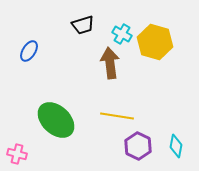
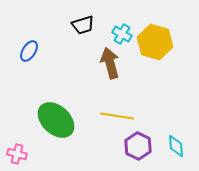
brown arrow: rotated 8 degrees counterclockwise
cyan diamond: rotated 15 degrees counterclockwise
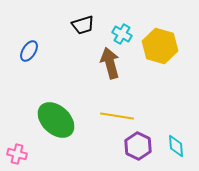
yellow hexagon: moved 5 px right, 4 px down
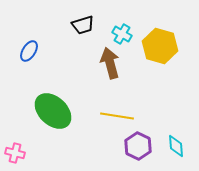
green ellipse: moved 3 px left, 9 px up
pink cross: moved 2 px left, 1 px up
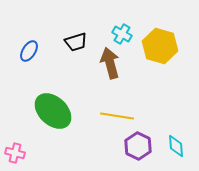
black trapezoid: moved 7 px left, 17 px down
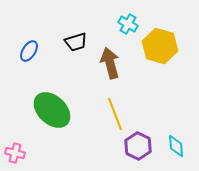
cyan cross: moved 6 px right, 10 px up
green ellipse: moved 1 px left, 1 px up
yellow line: moved 2 px left, 2 px up; rotated 60 degrees clockwise
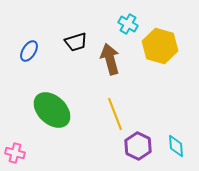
brown arrow: moved 4 px up
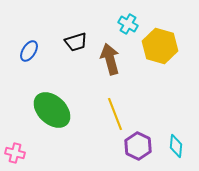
cyan diamond: rotated 10 degrees clockwise
